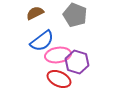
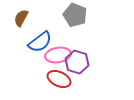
brown semicircle: moved 14 px left, 5 px down; rotated 36 degrees counterclockwise
blue semicircle: moved 2 px left, 1 px down
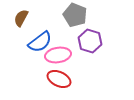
purple hexagon: moved 13 px right, 21 px up
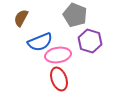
blue semicircle: rotated 15 degrees clockwise
red ellipse: rotated 45 degrees clockwise
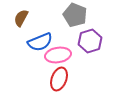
purple hexagon: rotated 25 degrees clockwise
red ellipse: rotated 40 degrees clockwise
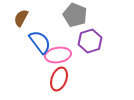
blue semicircle: rotated 105 degrees counterclockwise
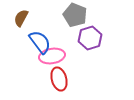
purple hexagon: moved 3 px up
pink ellipse: moved 6 px left, 1 px down
red ellipse: rotated 35 degrees counterclockwise
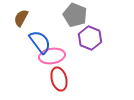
purple hexagon: rotated 20 degrees counterclockwise
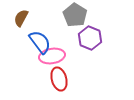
gray pentagon: rotated 10 degrees clockwise
